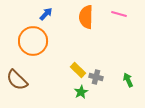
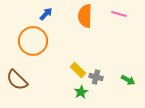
orange semicircle: moved 1 px left, 1 px up
green arrow: rotated 144 degrees clockwise
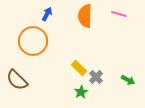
blue arrow: moved 1 px right; rotated 16 degrees counterclockwise
yellow rectangle: moved 1 px right, 2 px up
gray cross: rotated 32 degrees clockwise
